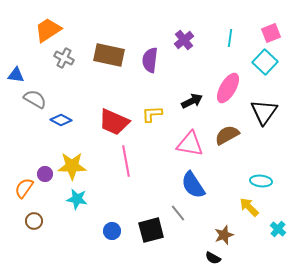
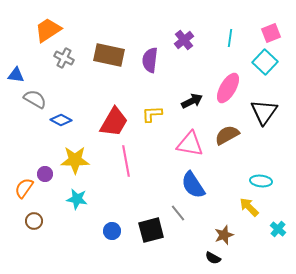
red trapezoid: rotated 84 degrees counterclockwise
yellow star: moved 3 px right, 6 px up
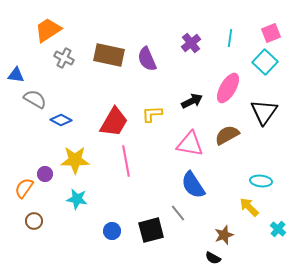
purple cross: moved 7 px right, 3 px down
purple semicircle: moved 3 px left, 1 px up; rotated 30 degrees counterclockwise
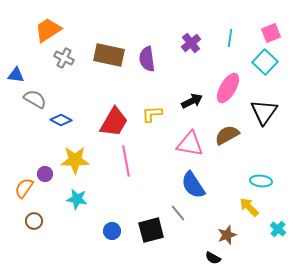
purple semicircle: rotated 15 degrees clockwise
brown star: moved 3 px right
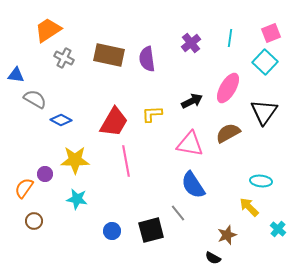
brown semicircle: moved 1 px right, 2 px up
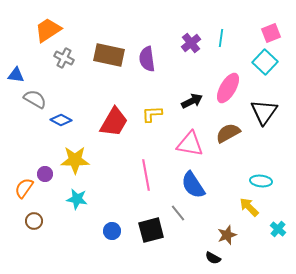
cyan line: moved 9 px left
pink line: moved 20 px right, 14 px down
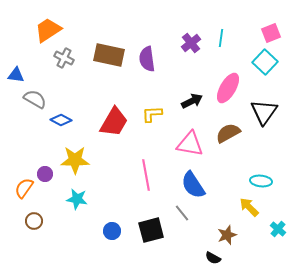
gray line: moved 4 px right
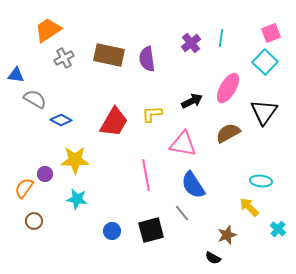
gray cross: rotated 36 degrees clockwise
pink triangle: moved 7 px left
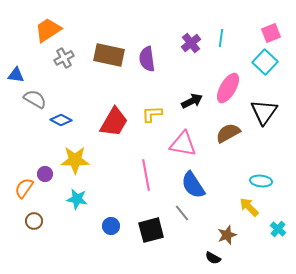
blue circle: moved 1 px left, 5 px up
